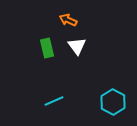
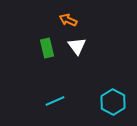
cyan line: moved 1 px right
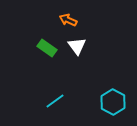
green rectangle: rotated 42 degrees counterclockwise
cyan line: rotated 12 degrees counterclockwise
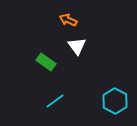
green rectangle: moved 1 px left, 14 px down
cyan hexagon: moved 2 px right, 1 px up
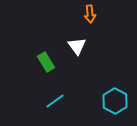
orange arrow: moved 22 px right, 6 px up; rotated 120 degrees counterclockwise
green rectangle: rotated 24 degrees clockwise
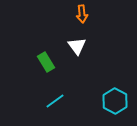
orange arrow: moved 8 px left
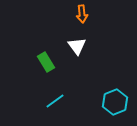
cyan hexagon: moved 1 px down; rotated 10 degrees clockwise
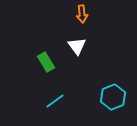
cyan hexagon: moved 2 px left, 5 px up
